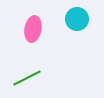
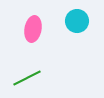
cyan circle: moved 2 px down
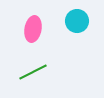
green line: moved 6 px right, 6 px up
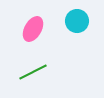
pink ellipse: rotated 20 degrees clockwise
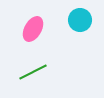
cyan circle: moved 3 px right, 1 px up
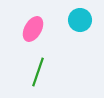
green line: moved 5 px right; rotated 44 degrees counterclockwise
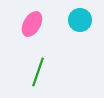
pink ellipse: moved 1 px left, 5 px up
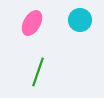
pink ellipse: moved 1 px up
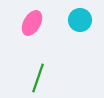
green line: moved 6 px down
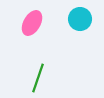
cyan circle: moved 1 px up
